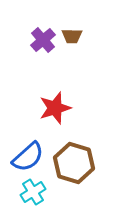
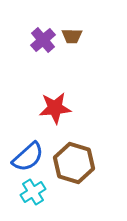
red star: rotated 12 degrees clockwise
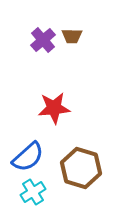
red star: moved 1 px left
brown hexagon: moved 7 px right, 5 px down
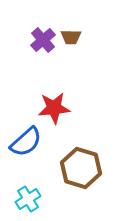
brown trapezoid: moved 1 px left, 1 px down
blue semicircle: moved 2 px left, 15 px up
cyan cross: moved 5 px left, 7 px down
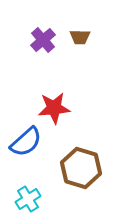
brown trapezoid: moved 9 px right
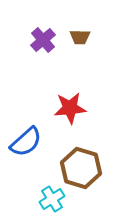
red star: moved 16 px right
cyan cross: moved 24 px right
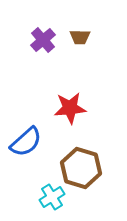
cyan cross: moved 2 px up
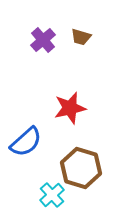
brown trapezoid: moved 1 px right; rotated 15 degrees clockwise
red star: rotated 8 degrees counterclockwise
cyan cross: moved 2 px up; rotated 10 degrees counterclockwise
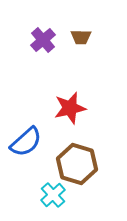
brown trapezoid: rotated 15 degrees counterclockwise
brown hexagon: moved 4 px left, 4 px up
cyan cross: moved 1 px right
